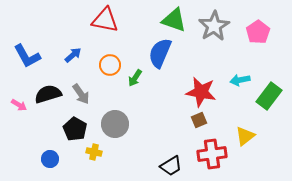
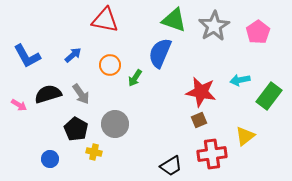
black pentagon: moved 1 px right
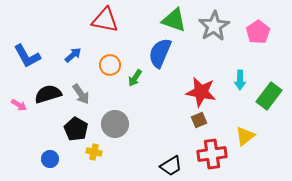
cyan arrow: rotated 78 degrees counterclockwise
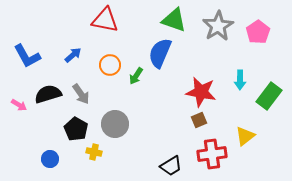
gray star: moved 4 px right
green arrow: moved 1 px right, 2 px up
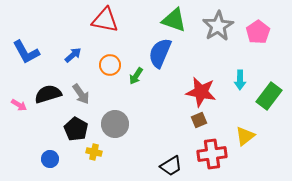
blue L-shape: moved 1 px left, 4 px up
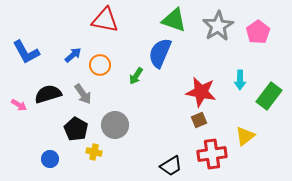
orange circle: moved 10 px left
gray arrow: moved 2 px right
gray circle: moved 1 px down
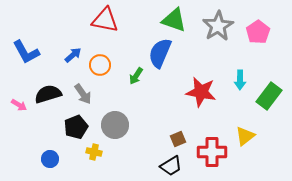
brown square: moved 21 px left, 19 px down
black pentagon: moved 2 px up; rotated 20 degrees clockwise
red cross: moved 2 px up; rotated 8 degrees clockwise
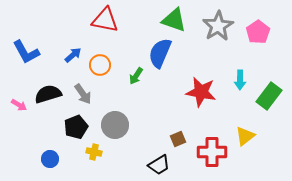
black trapezoid: moved 12 px left, 1 px up
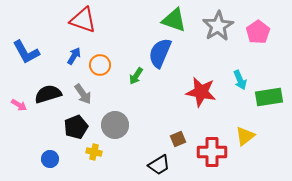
red triangle: moved 22 px left; rotated 8 degrees clockwise
blue arrow: moved 1 px right, 1 px down; rotated 18 degrees counterclockwise
cyan arrow: rotated 24 degrees counterclockwise
green rectangle: moved 1 px down; rotated 44 degrees clockwise
